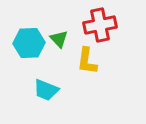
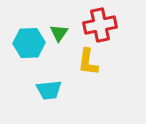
green triangle: moved 6 px up; rotated 18 degrees clockwise
yellow L-shape: moved 1 px right, 1 px down
cyan trapezoid: moved 3 px right; rotated 28 degrees counterclockwise
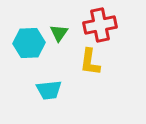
yellow L-shape: moved 2 px right
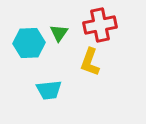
yellow L-shape: rotated 12 degrees clockwise
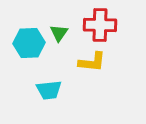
red cross: rotated 12 degrees clockwise
yellow L-shape: moved 2 px right; rotated 104 degrees counterclockwise
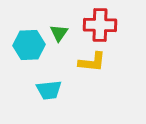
cyan hexagon: moved 2 px down
